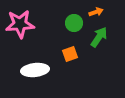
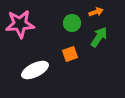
green circle: moved 2 px left
white ellipse: rotated 20 degrees counterclockwise
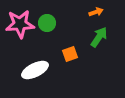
green circle: moved 25 px left
